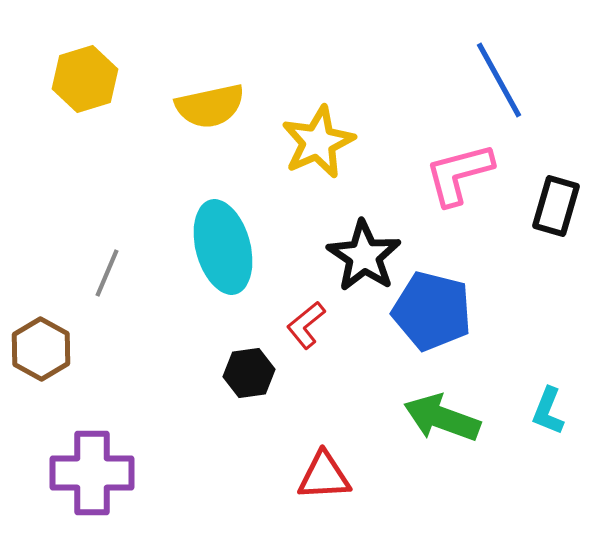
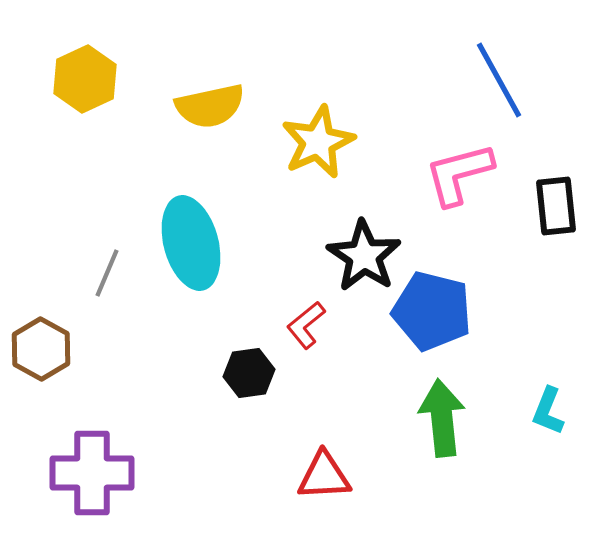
yellow hexagon: rotated 8 degrees counterclockwise
black rectangle: rotated 22 degrees counterclockwise
cyan ellipse: moved 32 px left, 4 px up
green arrow: rotated 64 degrees clockwise
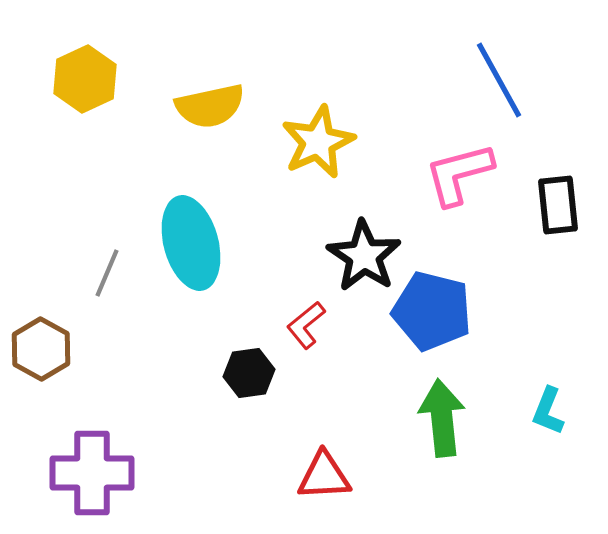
black rectangle: moved 2 px right, 1 px up
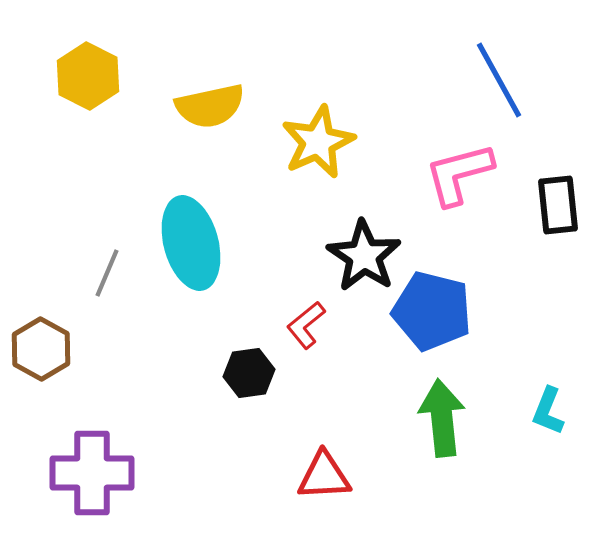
yellow hexagon: moved 3 px right, 3 px up; rotated 8 degrees counterclockwise
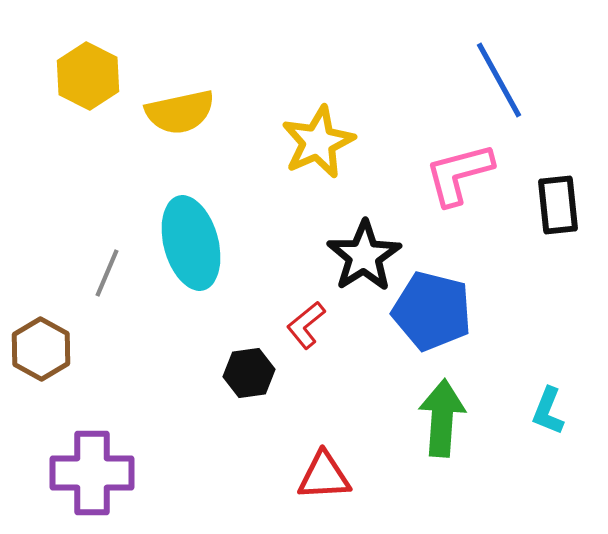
yellow semicircle: moved 30 px left, 6 px down
black star: rotated 6 degrees clockwise
green arrow: rotated 10 degrees clockwise
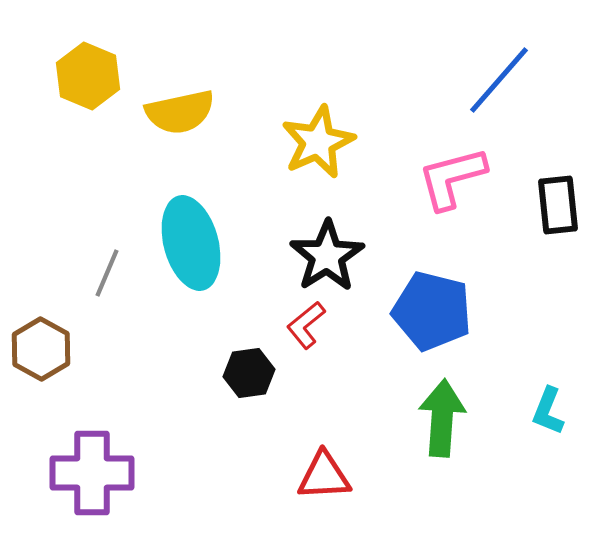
yellow hexagon: rotated 4 degrees counterclockwise
blue line: rotated 70 degrees clockwise
pink L-shape: moved 7 px left, 4 px down
black star: moved 37 px left
